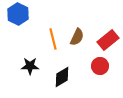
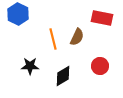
red rectangle: moved 6 px left, 22 px up; rotated 50 degrees clockwise
black diamond: moved 1 px right, 1 px up
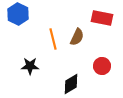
red circle: moved 2 px right
black diamond: moved 8 px right, 8 px down
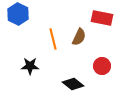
brown semicircle: moved 2 px right
black diamond: moved 2 px right; rotated 70 degrees clockwise
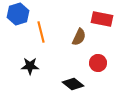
blue hexagon: rotated 15 degrees clockwise
red rectangle: moved 1 px down
orange line: moved 12 px left, 7 px up
red circle: moved 4 px left, 3 px up
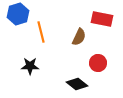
black diamond: moved 4 px right
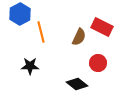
blue hexagon: moved 2 px right; rotated 10 degrees counterclockwise
red rectangle: moved 8 px down; rotated 15 degrees clockwise
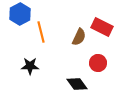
black diamond: rotated 15 degrees clockwise
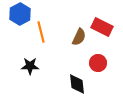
black diamond: rotated 30 degrees clockwise
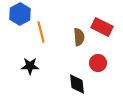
brown semicircle: rotated 30 degrees counterclockwise
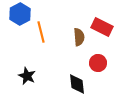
black star: moved 3 px left, 10 px down; rotated 24 degrees clockwise
